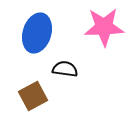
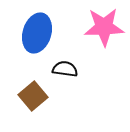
brown square: rotated 12 degrees counterclockwise
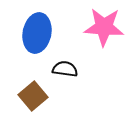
pink star: rotated 6 degrees clockwise
blue ellipse: rotated 6 degrees counterclockwise
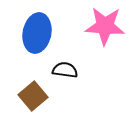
pink star: moved 1 px right, 1 px up
black semicircle: moved 1 px down
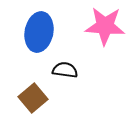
blue ellipse: moved 2 px right, 1 px up
brown square: moved 2 px down
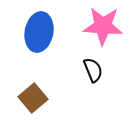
pink star: moved 2 px left
black semicircle: moved 28 px right; rotated 60 degrees clockwise
